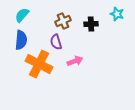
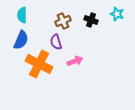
cyan semicircle: rotated 42 degrees counterclockwise
black cross: moved 4 px up; rotated 24 degrees clockwise
blue semicircle: rotated 18 degrees clockwise
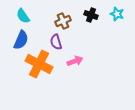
cyan semicircle: moved 1 px right, 1 px down; rotated 35 degrees counterclockwise
black cross: moved 5 px up
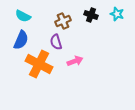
cyan semicircle: rotated 28 degrees counterclockwise
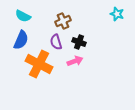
black cross: moved 12 px left, 27 px down
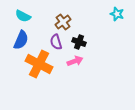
brown cross: moved 1 px down; rotated 14 degrees counterclockwise
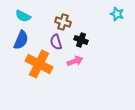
brown cross: rotated 35 degrees counterclockwise
black cross: moved 2 px right, 2 px up
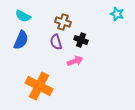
orange cross: moved 22 px down
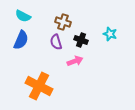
cyan star: moved 7 px left, 20 px down
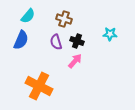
cyan semicircle: moved 5 px right; rotated 77 degrees counterclockwise
brown cross: moved 1 px right, 3 px up
cyan star: rotated 16 degrees counterclockwise
black cross: moved 4 px left, 1 px down
pink arrow: rotated 28 degrees counterclockwise
